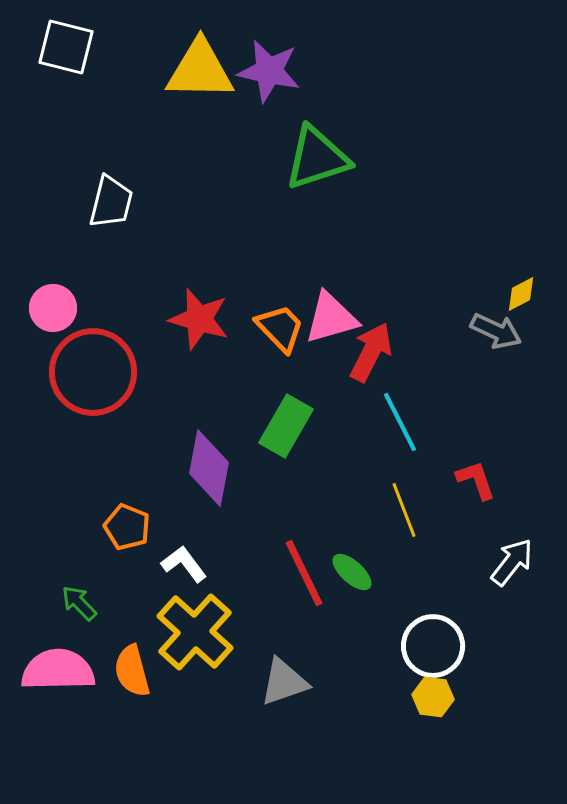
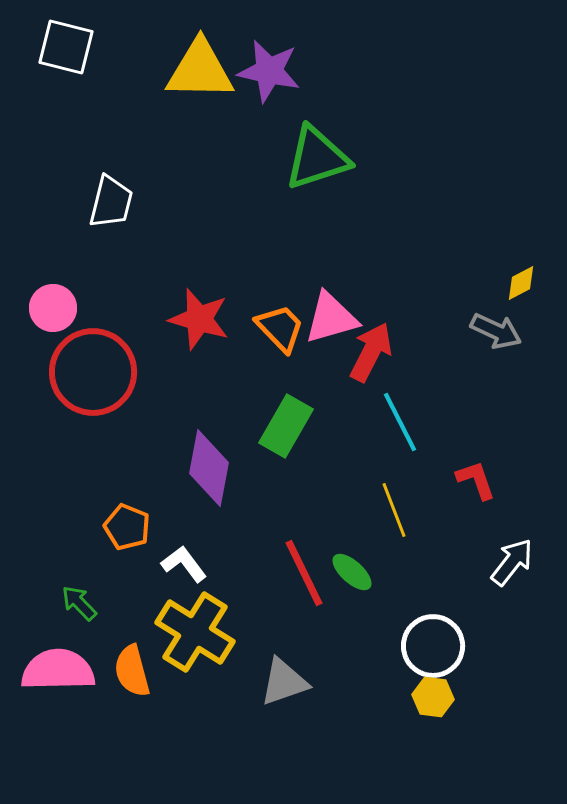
yellow diamond: moved 11 px up
yellow line: moved 10 px left
yellow cross: rotated 10 degrees counterclockwise
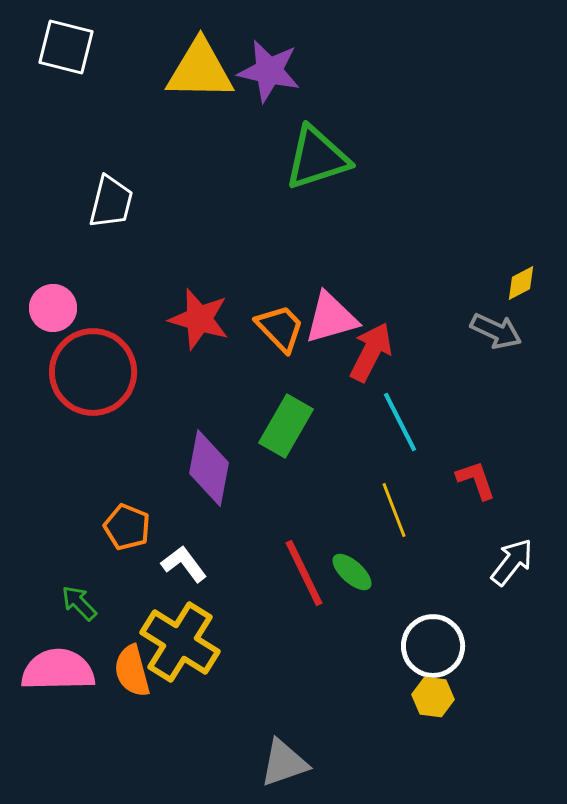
yellow cross: moved 15 px left, 10 px down
gray triangle: moved 81 px down
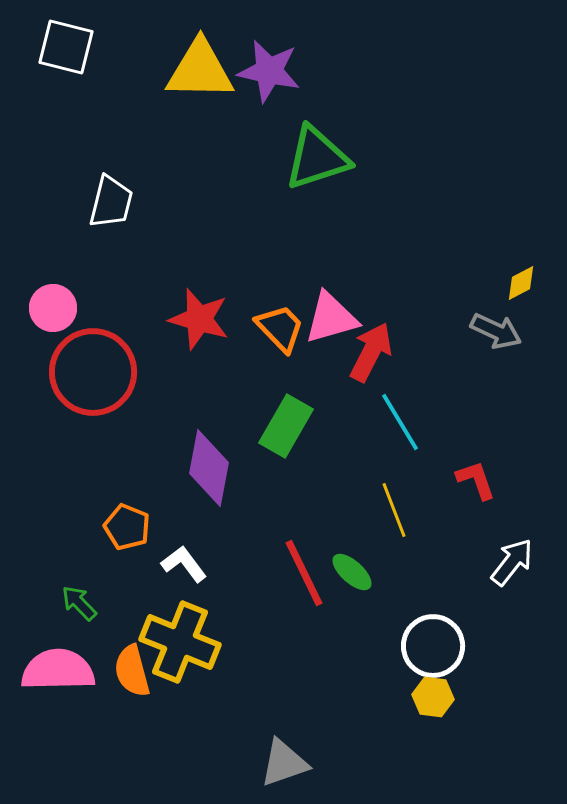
cyan line: rotated 4 degrees counterclockwise
yellow cross: rotated 10 degrees counterclockwise
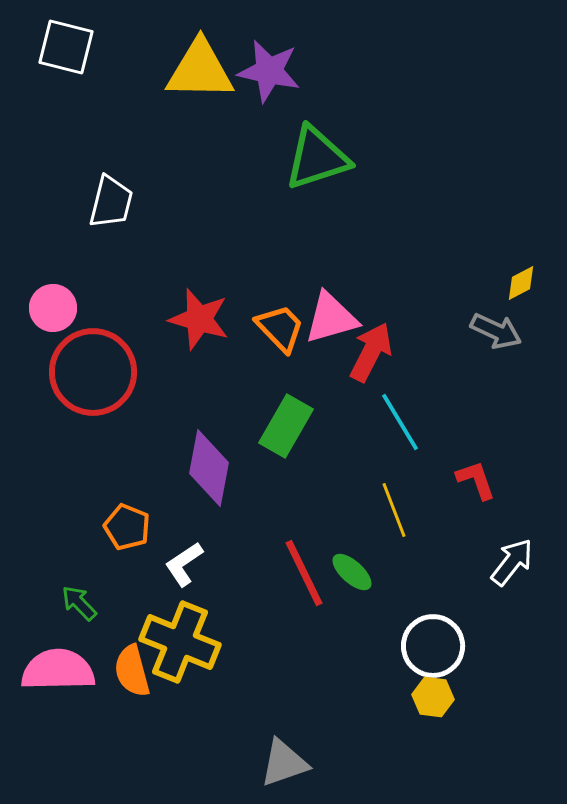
white L-shape: rotated 87 degrees counterclockwise
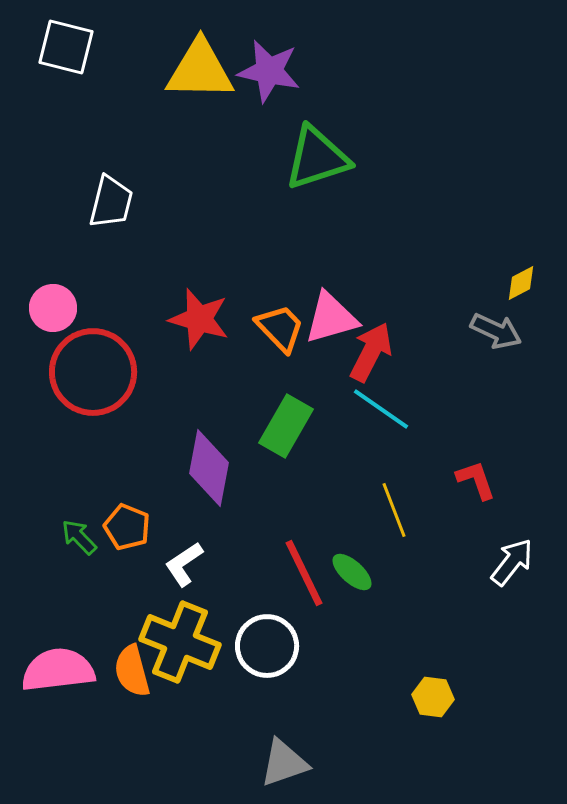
cyan line: moved 19 px left, 13 px up; rotated 24 degrees counterclockwise
green arrow: moved 66 px up
white circle: moved 166 px left
pink semicircle: rotated 6 degrees counterclockwise
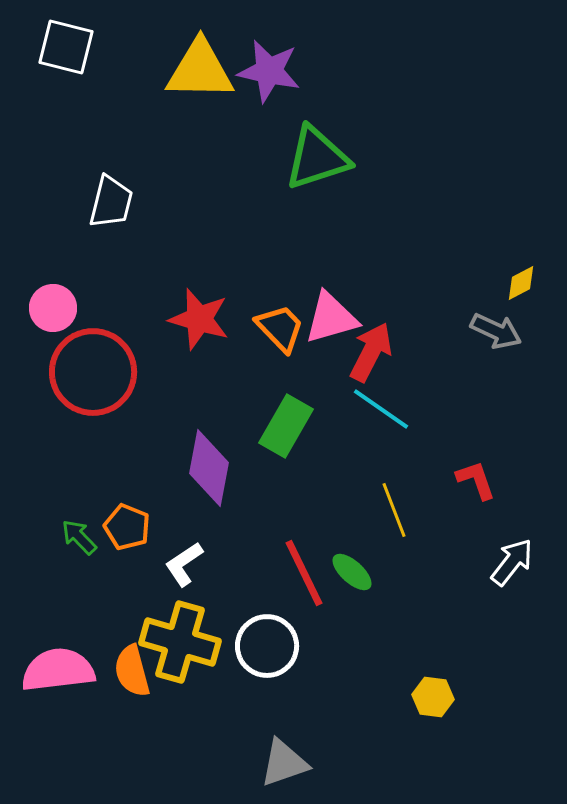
yellow cross: rotated 6 degrees counterclockwise
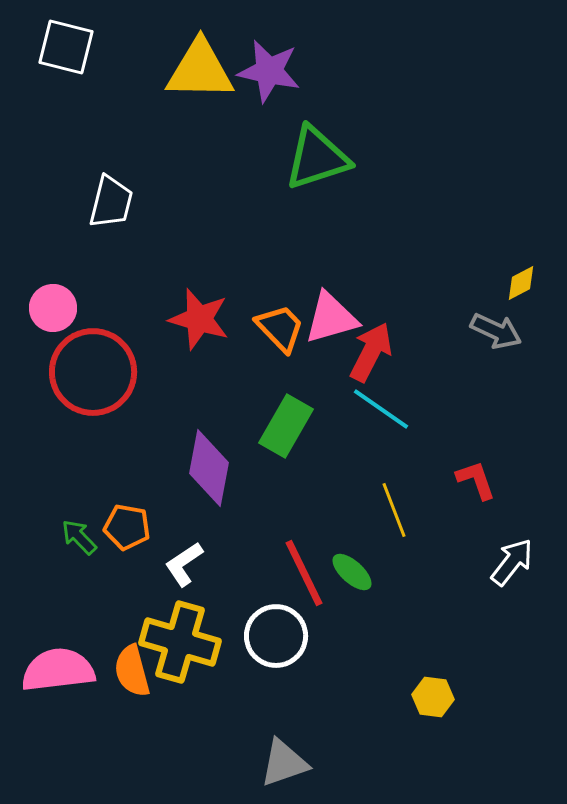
orange pentagon: rotated 12 degrees counterclockwise
white circle: moved 9 px right, 10 px up
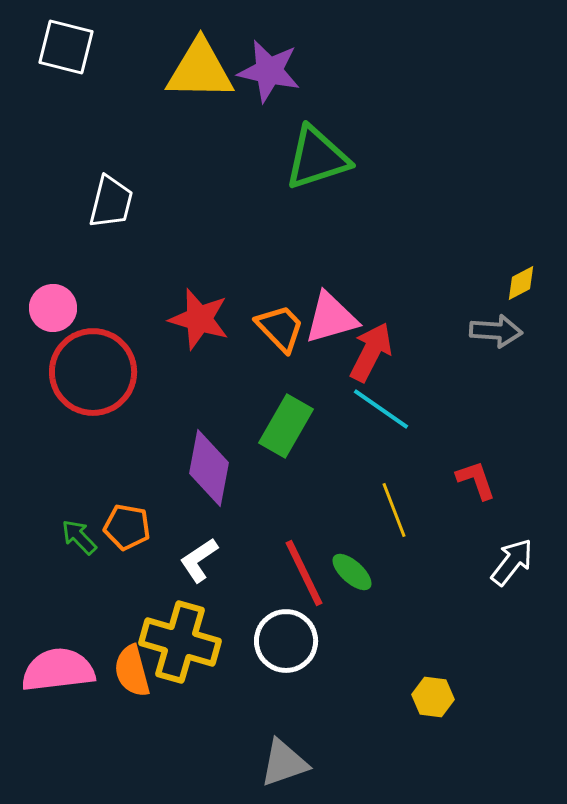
gray arrow: rotated 21 degrees counterclockwise
white L-shape: moved 15 px right, 4 px up
white circle: moved 10 px right, 5 px down
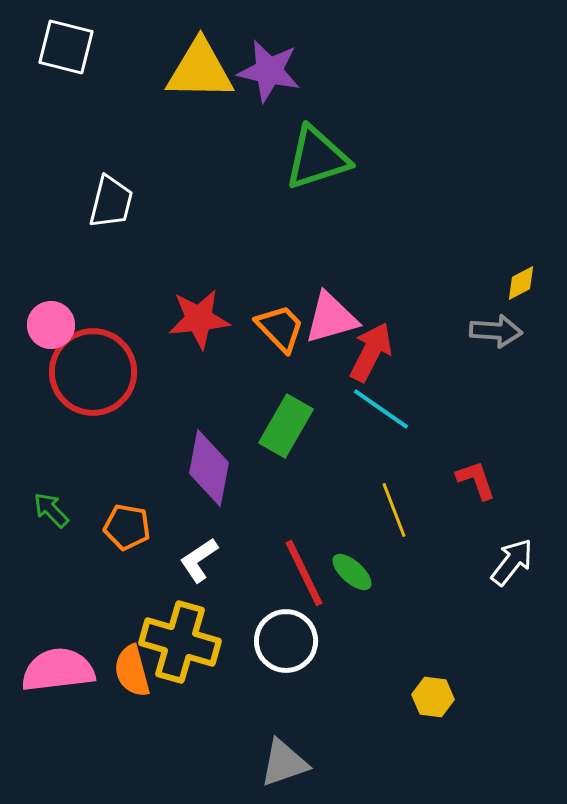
pink circle: moved 2 px left, 17 px down
red star: rotated 22 degrees counterclockwise
green arrow: moved 28 px left, 27 px up
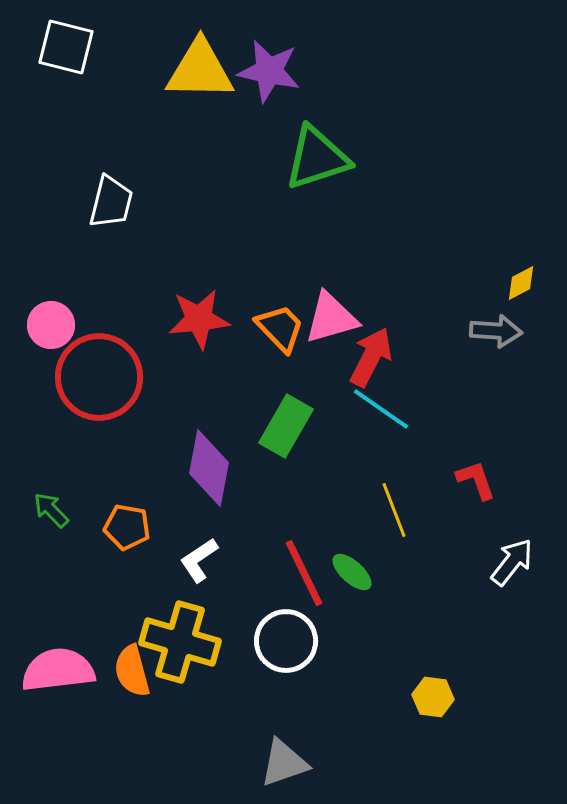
red arrow: moved 5 px down
red circle: moved 6 px right, 5 px down
